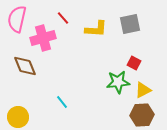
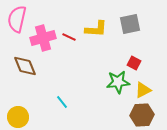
red line: moved 6 px right, 19 px down; rotated 24 degrees counterclockwise
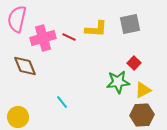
red square: rotated 16 degrees clockwise
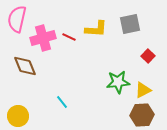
red square: moved 14 px right, 7 px up
yellow circle: moved 1 px up
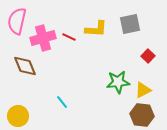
pink semicircle: moved 2 px down
brown hexagon: rotated 10 degrees clockwise
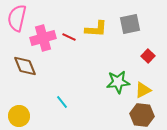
pink semicircle: moved 3 px up
yellow circle: moved 1 px right
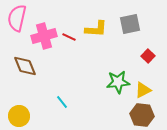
pink cross: moved 1 px right, 2 px up
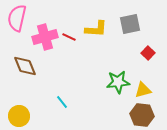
pink cross: moved 1 px right, 1 px down
red square: moved 3 px up
yellow triangle: rotated 12 degrees clockwise
